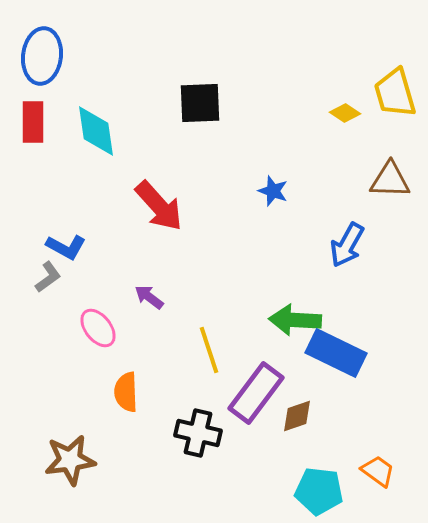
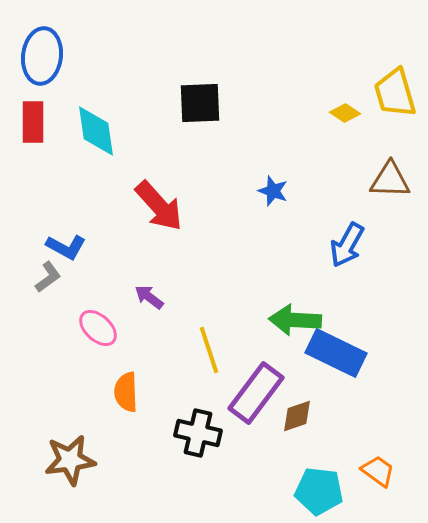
pink ellipse: rotated 9 degrees counterclockwise
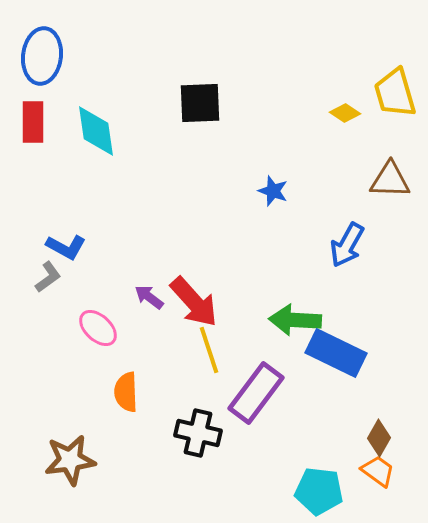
red arrow: moved 35 px right, 96 px down
brown diamond: moved 82 px right, 22 px down; rotated 42 degrees counterclockwise
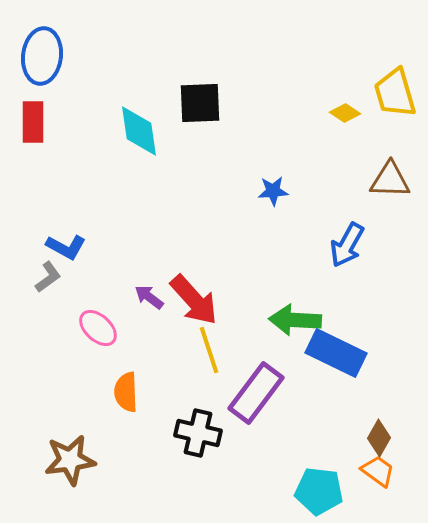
cyan diamond: moved 43 px right
blue star: rotated 24 degrees counterclockwise
red arrow: moved 2 px up
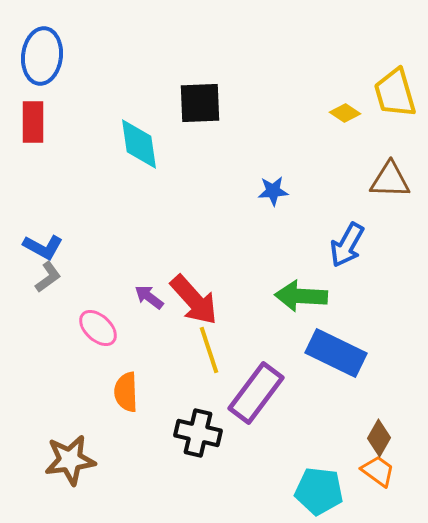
cyan diamond: moved 13 px down
blue L-shape: moved 23 px left
green arrow: moved 6 px right, 24 px up
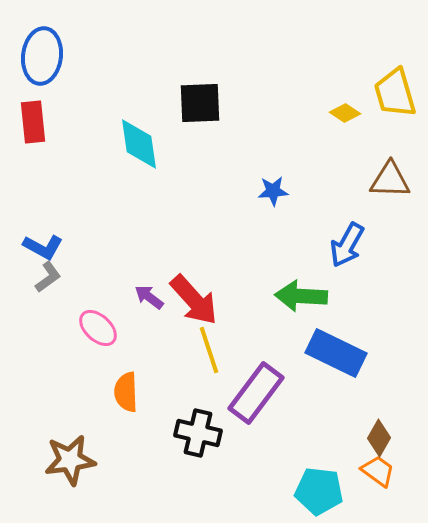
red rectangle: rotated 6 degrees counterclockwise
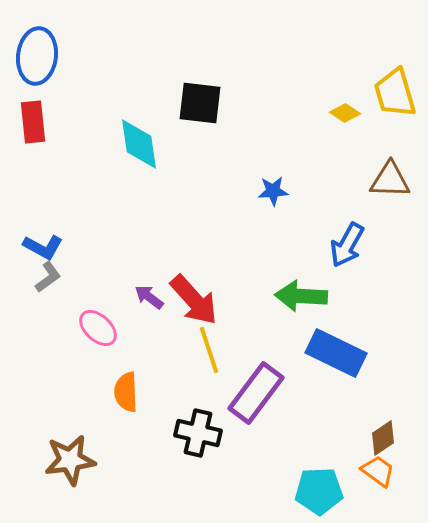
blue ellipse: moved 5 px left
black square: rotated 9 degrees clockwise
brown diamond: moved 4 px right; rotated 27 degrees clockwise
cyan pentagon: rotated 9 degrees counterclockwise
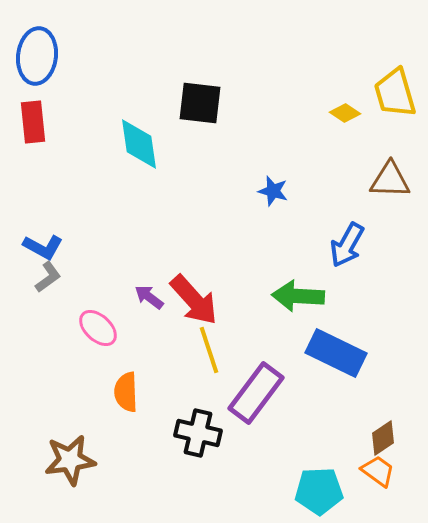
blue star: rotated 20 degrees clockwise
green arrow: moved 3 px left
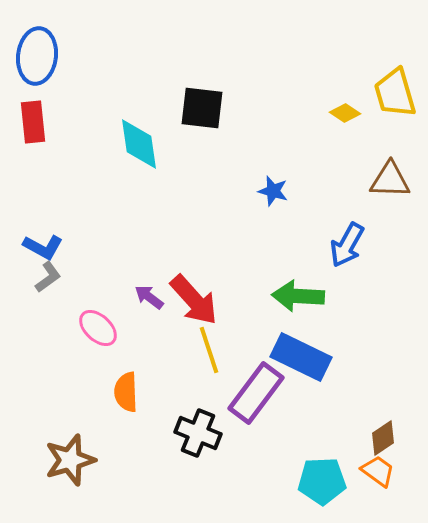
black square: moved 2 px right, 5 px down
blue rectangle: moved 35 px left, 4 px down
black cross: rotated 9 degrees clockwise
brown star: rotated 9 degrees counterclockwise
cyan pentagon: moved 3 px right, 10 px up
